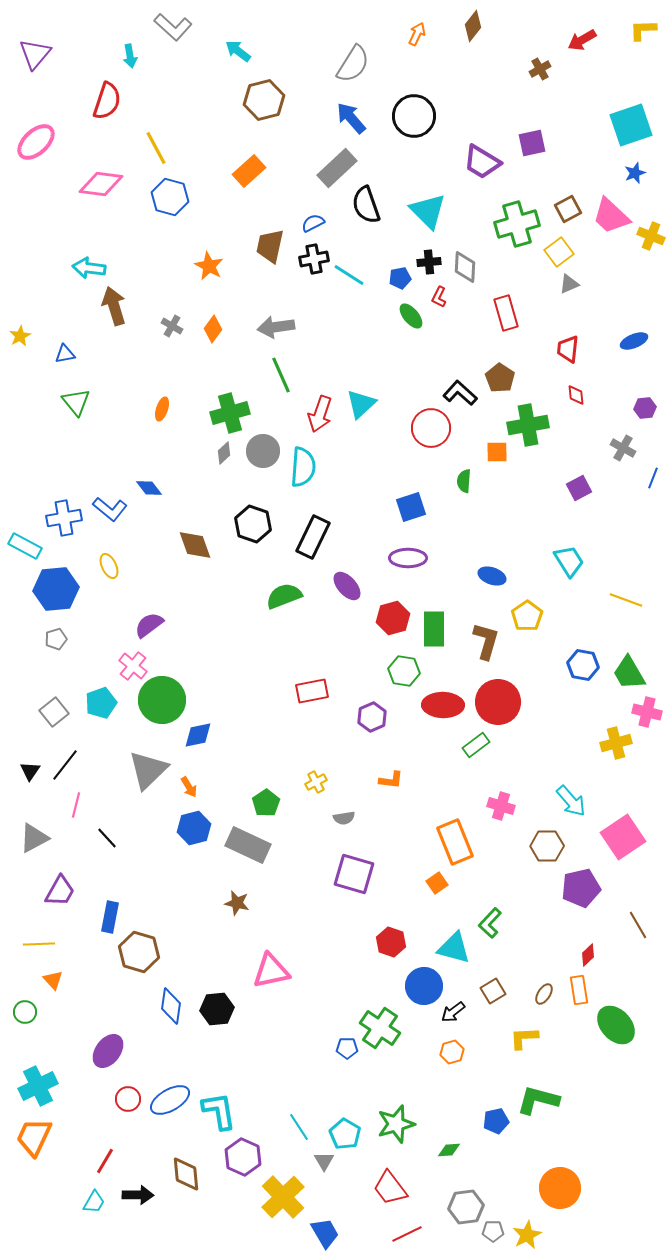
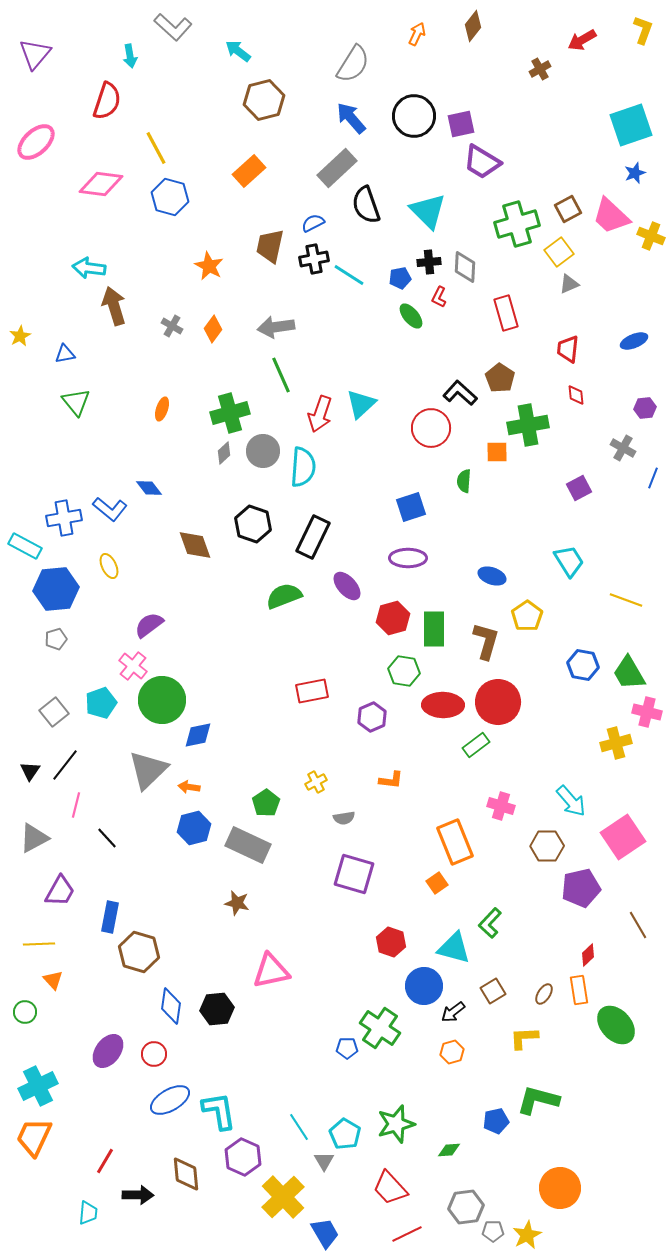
yellow L-shape at (643, 30): rotated 112 degrees clockwise
purple square at (532, 143): moved 71 px left, 19 px up
orange arrow at (189, 787): rotated 130 degrees clockwise
red circle at (128, 1099): moved 26 px right, 45 px up
red trapezoid at (390, 1188): rotated 6 degrees counterclockwise
cyan trapezoid at (94, 1202): moved 6 px left, 11 px down; rotated 25 degrees counterclockwise
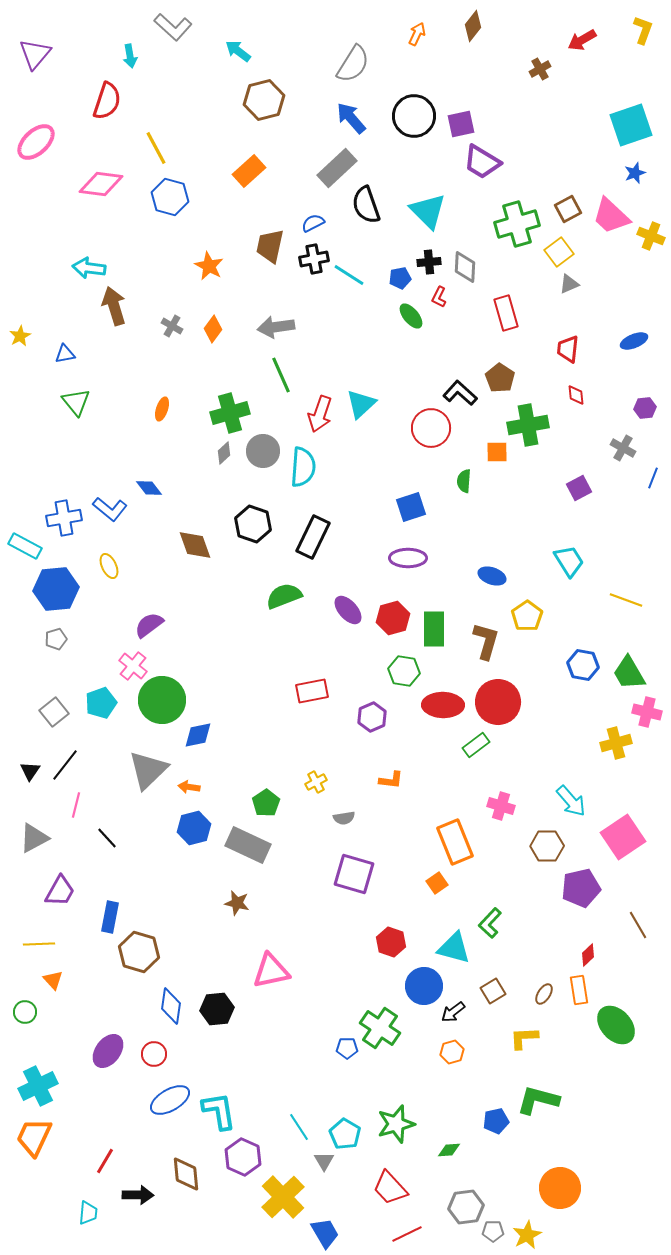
purple ellipse at (347, 586): moved 1 px right, 24 px down
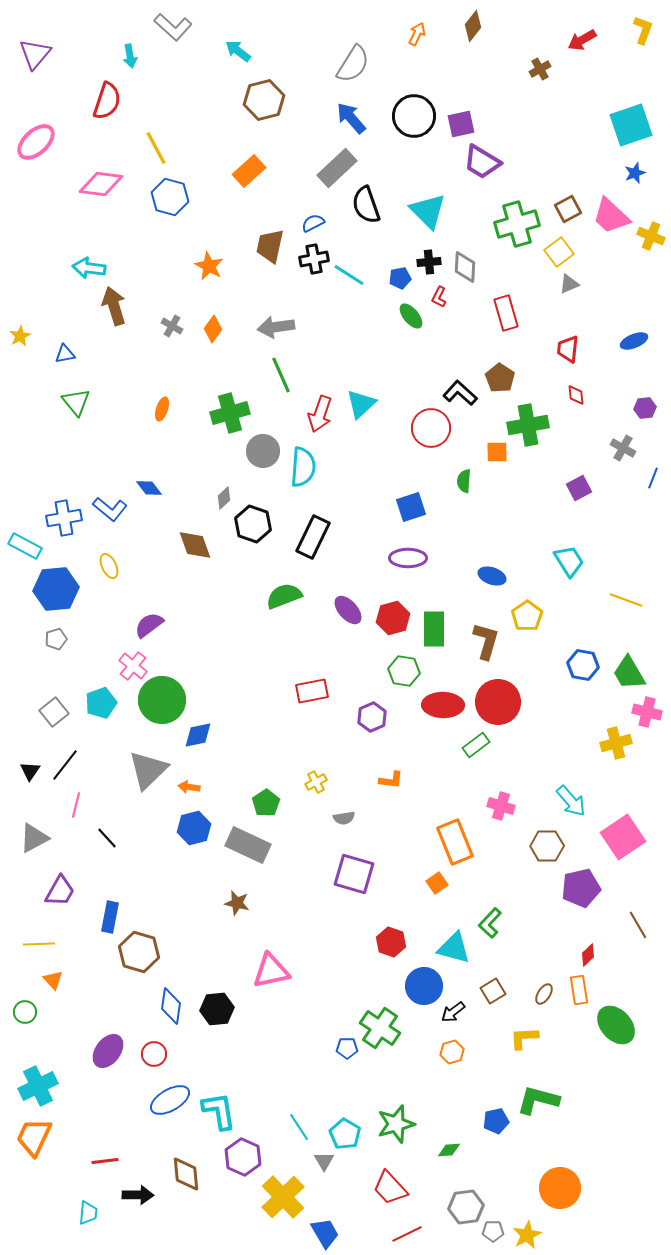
gray diamond at (224, 453): moved 45 px down
red line at (105, 1161): rotated 52 degrees clockwise
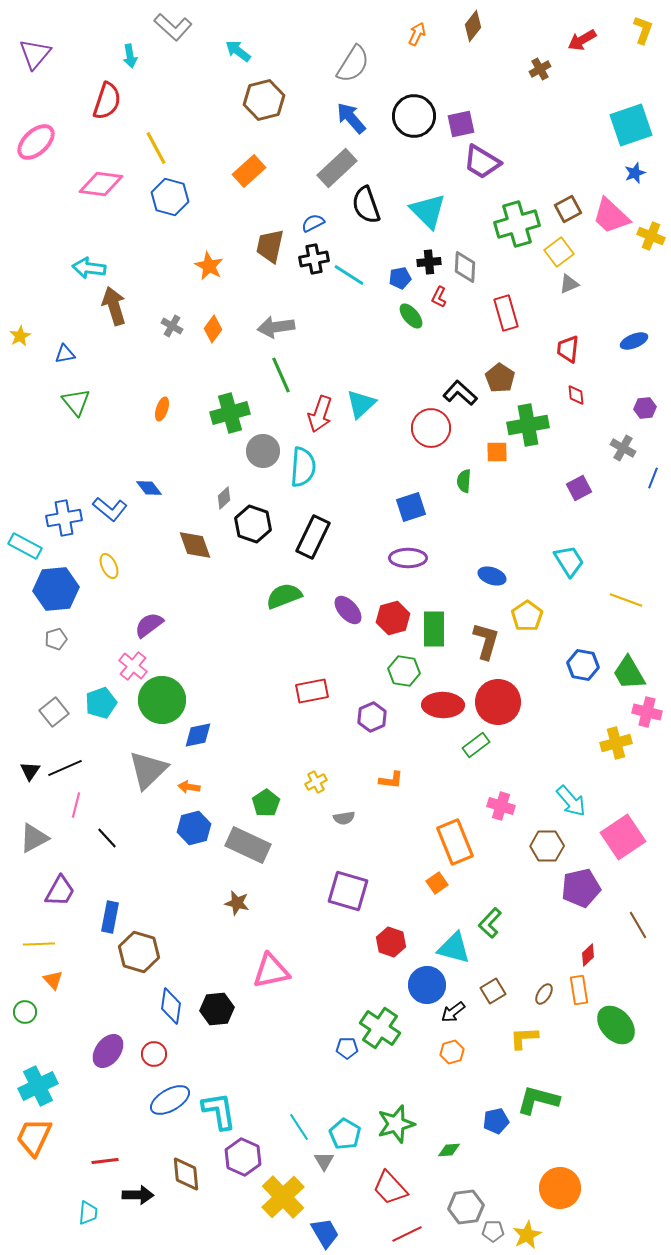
black line at (65, 765): moved 3 px down; rotated 28 degrees clockwise
purple square at (354, 874): moved 6 px left, 17 px down
blue circle at (424, 986): moved 3 px right, 1 px up
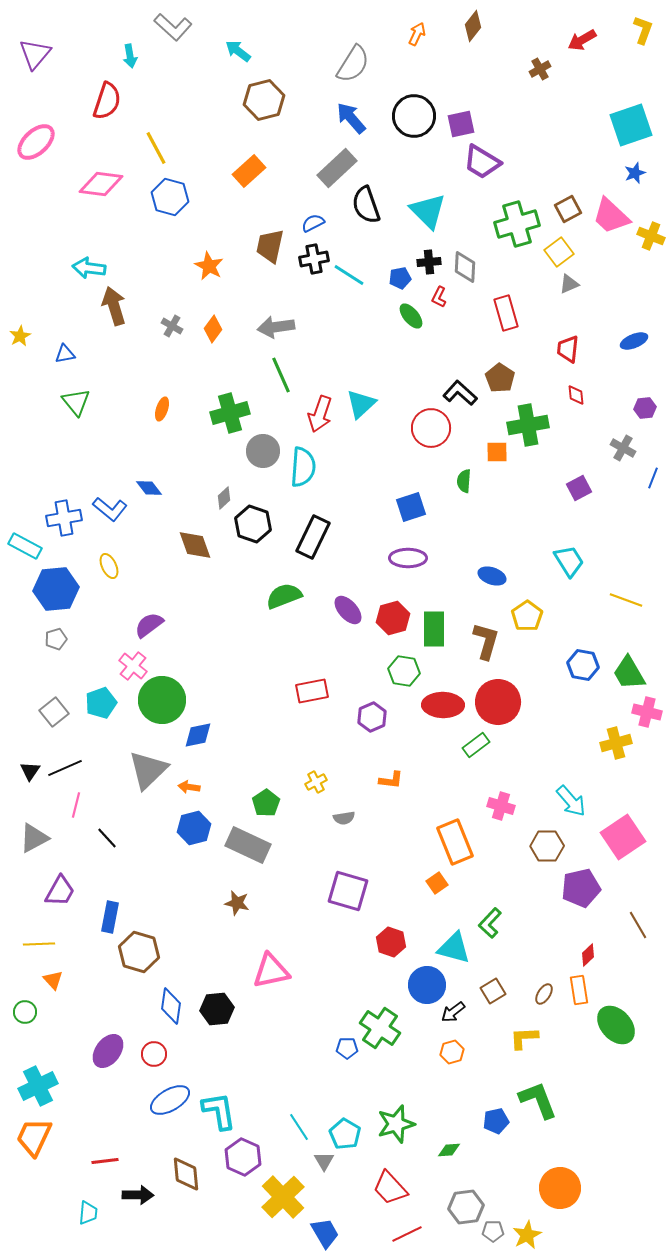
green L-shape at (538, 1100): rotated 54 degrees clockwise
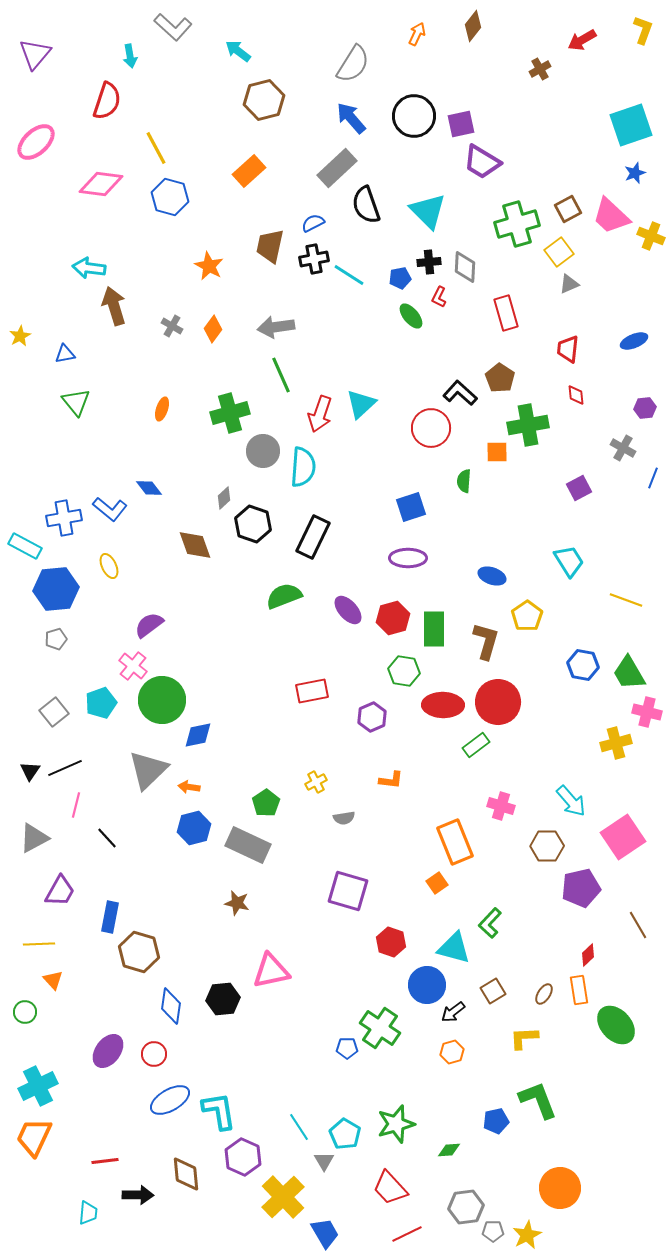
black hexagon at (217, 1009): moved 6 px right, 10 px up
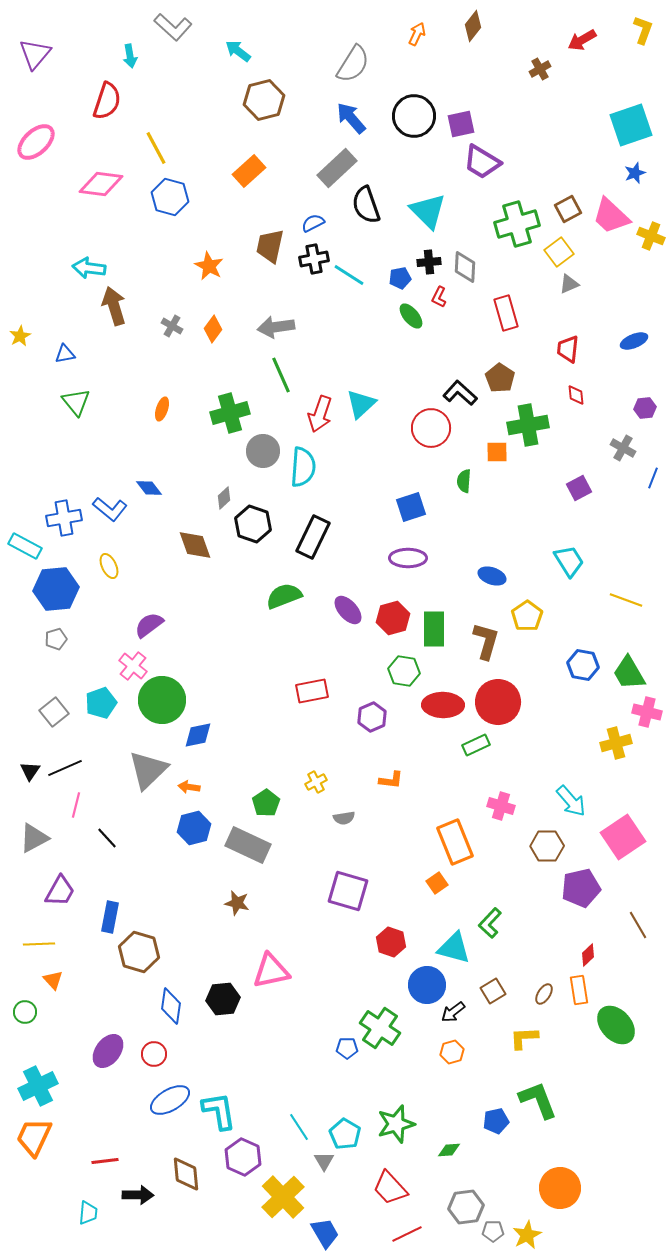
green rectangle at (476, 745): rotated 12 degrees clockwise
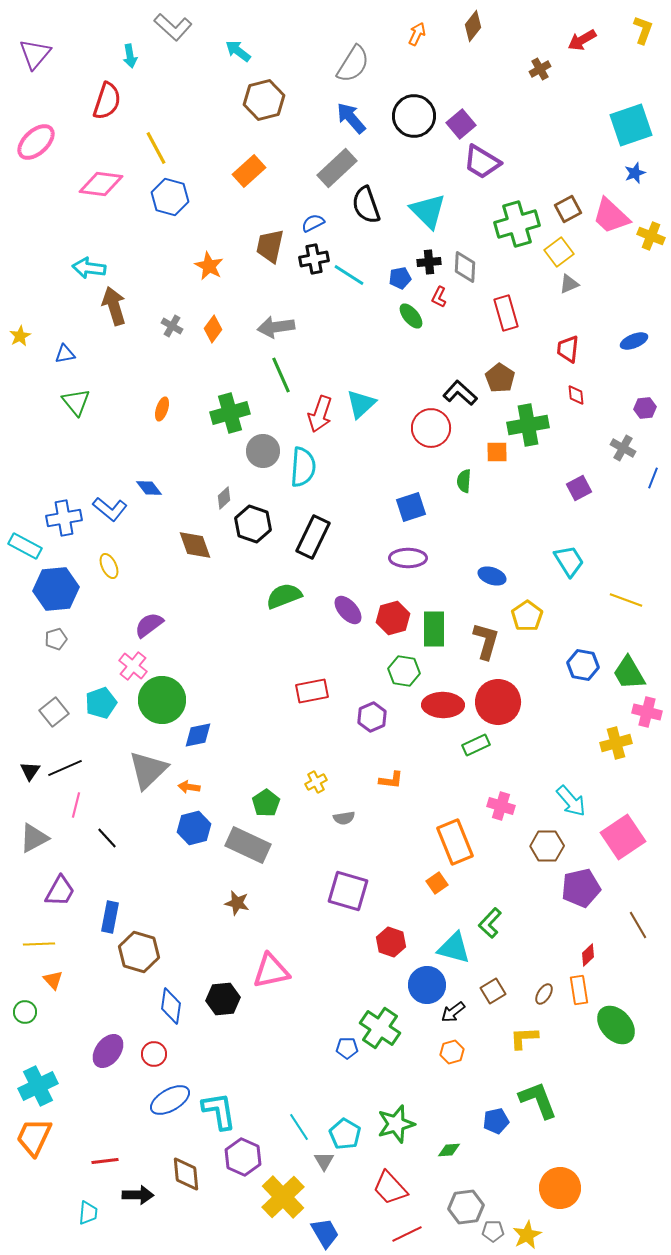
purple square at (461, 124): rotated 28 degrees counterclockwise
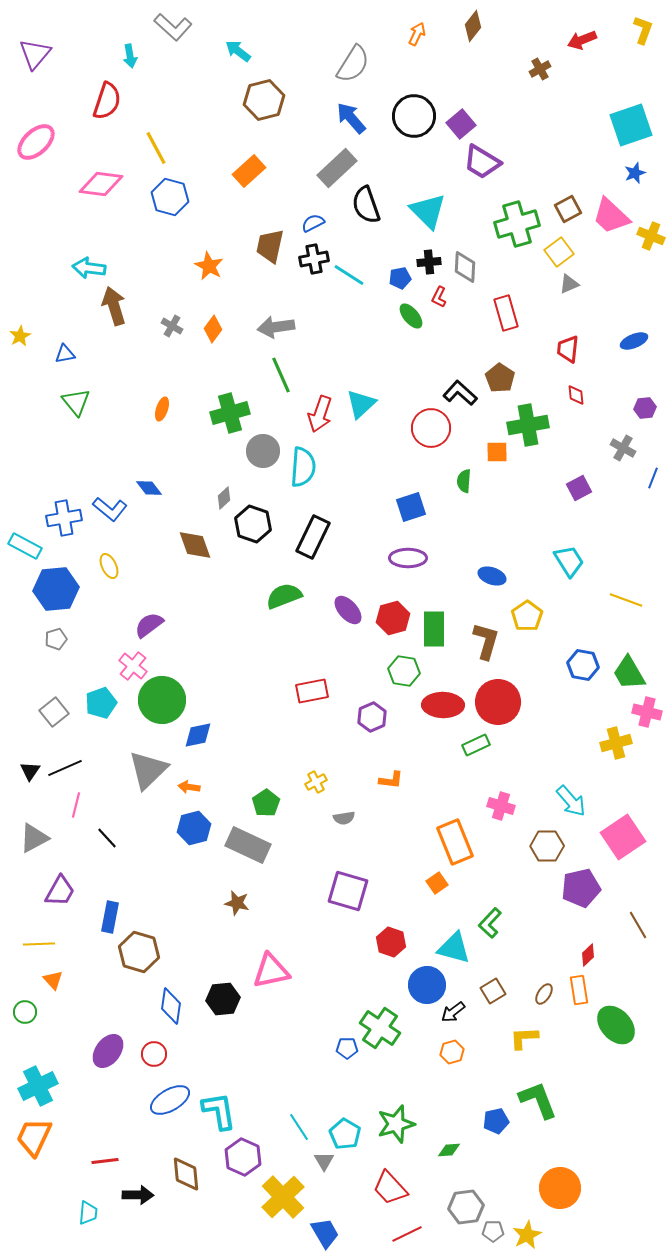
red arrow at (582, 40): rotated 8 degrees clockwise
